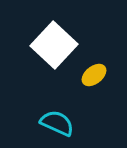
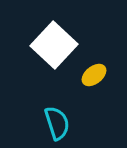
cyan semicircle: rotated 48 degrees clockwise
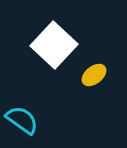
cyan semicircle: moved 35 px left, 3 px up; rotated 36 degrees counterclockwise
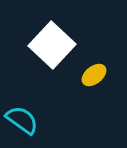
white square: moved 2 px left
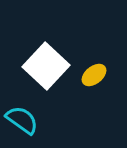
white square: moved 6 px left, 21 px down
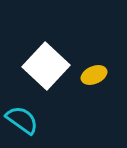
yellow ellipse: rotated 15 degrees clockwise
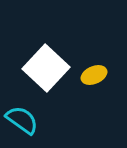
white square: moved 2 px down
